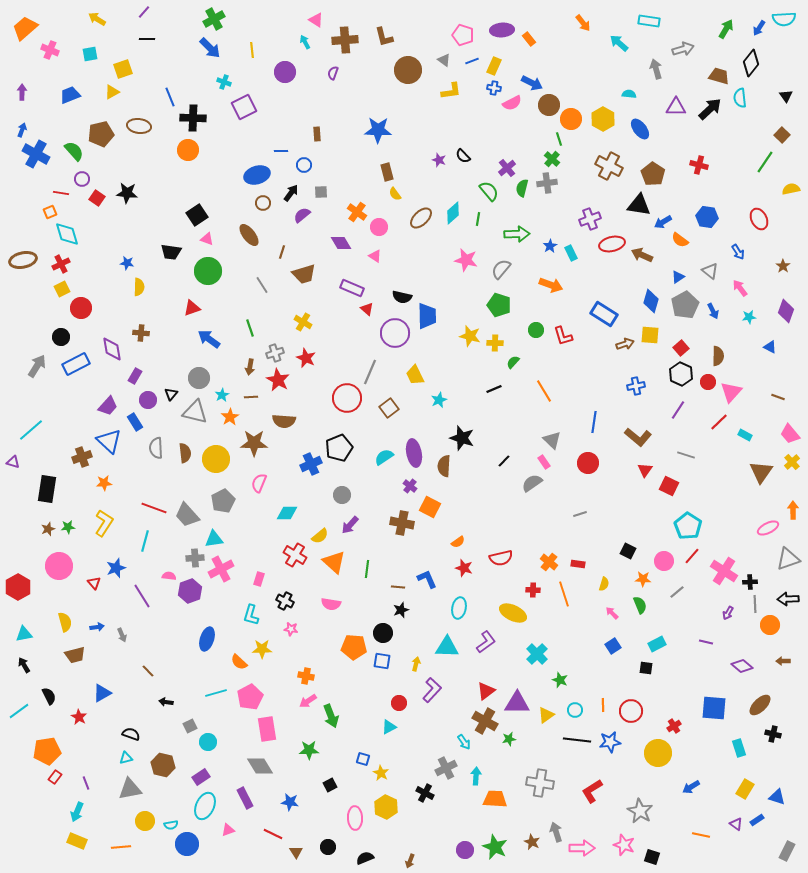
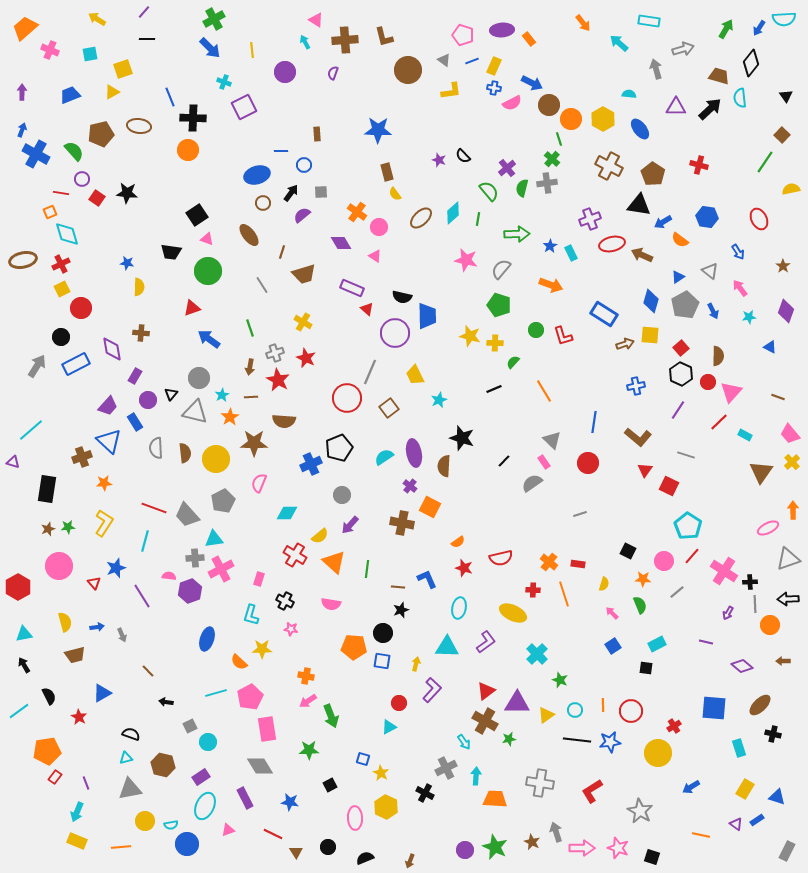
pink star at (624, 845): moved 6 px left, 3 px down
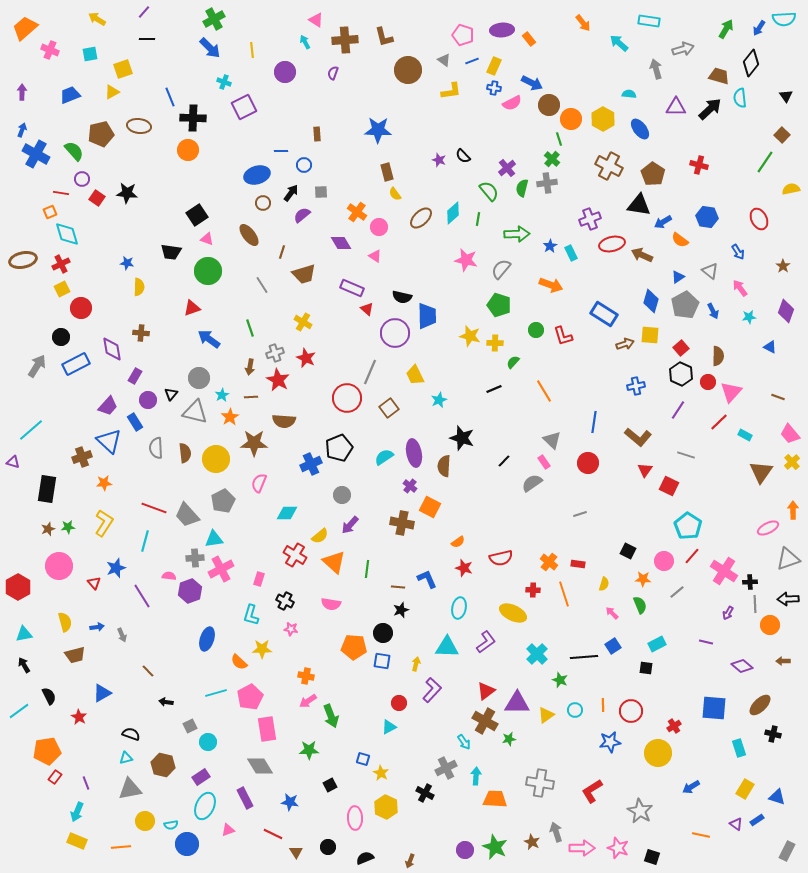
black line at (577, 740): moved 7 px right, 83 px up; rotated 12 degrees counterclockwise
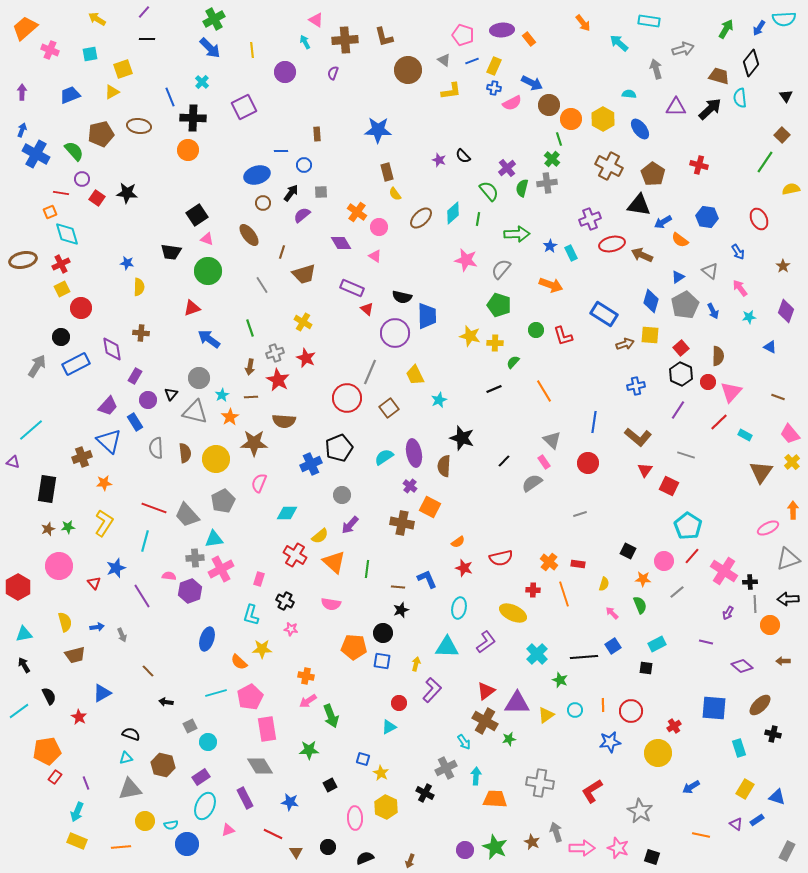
cyan cross at (224, 82): moved 22 px left; rotated 24 degrees clockwise
